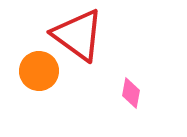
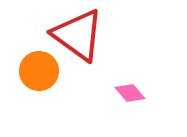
pink diamond: moved 1 px left; rotated 52 degrees counterclockwise
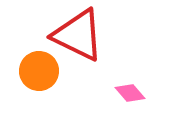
red triangle: rotated 10 degrees counterclockwise
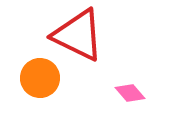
orange circle: moved 1 px right, 7 px down
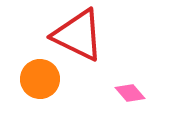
orange circle: moved 1 px down
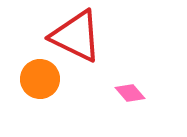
red triangle: moved 2 px left, 1 px down
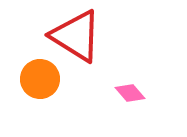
red triangle: rotated 6 degrees clockwise
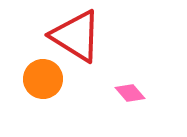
orange circle: moved 3 px right
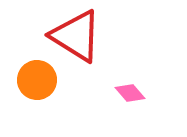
orange circle: moved 6 px left, 1 px down
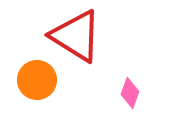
pink diamond: rotated 60 degrees clockwise
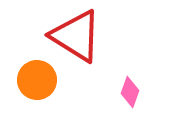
pink diamond: moved 1 px up
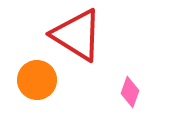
red triangle: moved 1 px right, 1 px up
